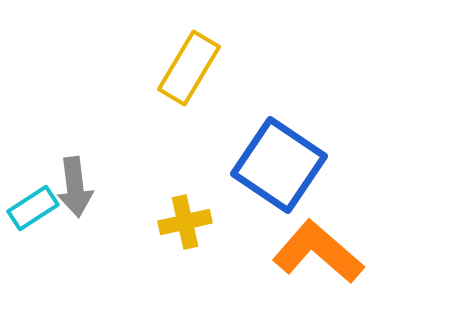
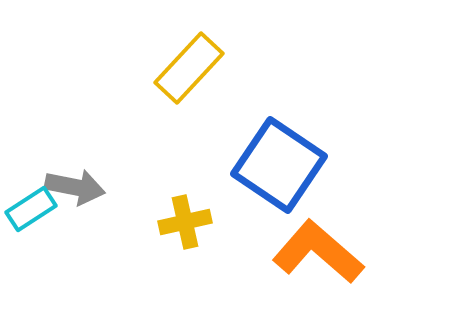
yellow rectangle: rotated 12 degrees clockwise
gray arrow: rotated 72 degrees counterclockwise
cyan rectangle: moved 2 px left, 1 px down
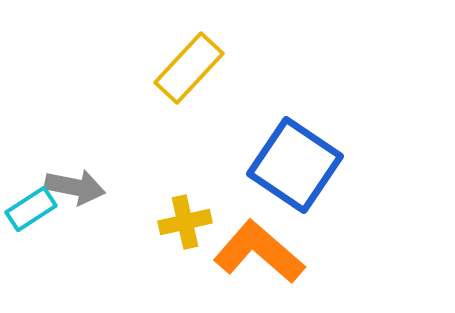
blue square: moved 16 px right
orange L-shape: moved 59 px left
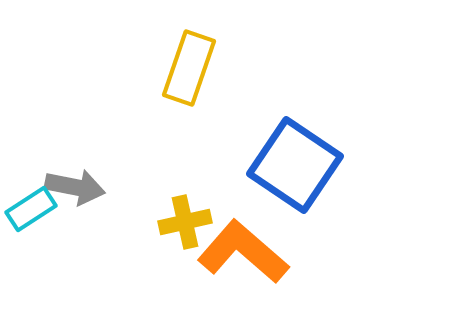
yellow rectangle: rotated 24 degrees counterclockwise
orange L-shape: moved 16 px left
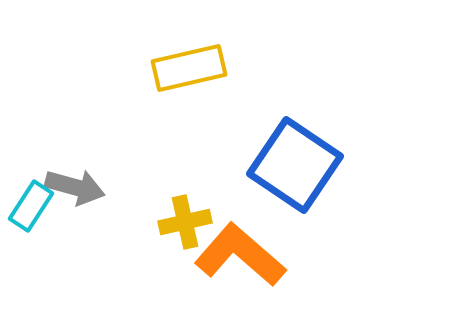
yellow rectangle: rotated 58 degrees clockwise
gray arrow: rotated 4 degrees clockwise
cyan rectangle: moved 3 px up; rotated 24 degrees counterclockwise
orange L-shape: moved 3 px left, 3 px down
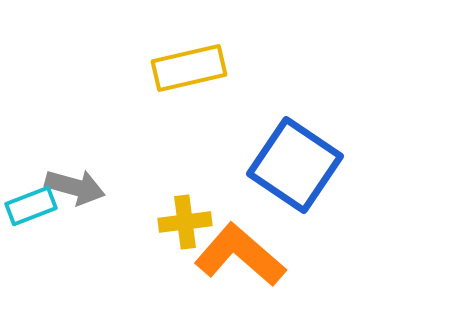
cyan rectangle: rotated 36 degrees clockwise
yellow cross: rotated 6 degrees clockwise
